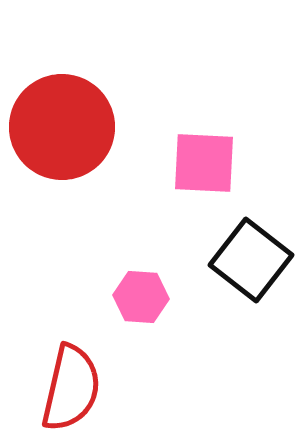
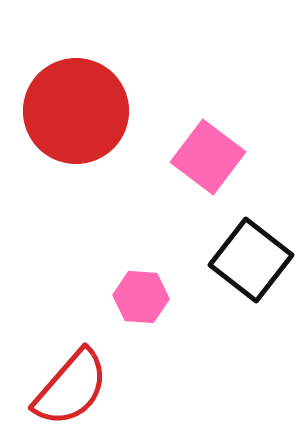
red circle: moved 14 px right, 16 px up
pink square: moved 4 px right, 6 px up; rotated 34 degrees clockwise
red semicircle: rotated 28 degrees clockwise
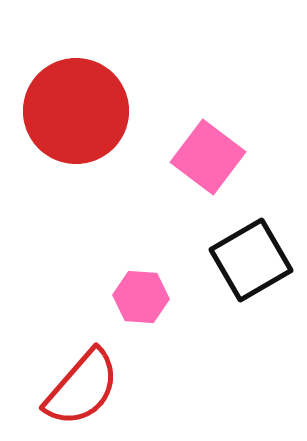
black square: rotated 22 degrees clockwise
red semicircle: moved 11 px right
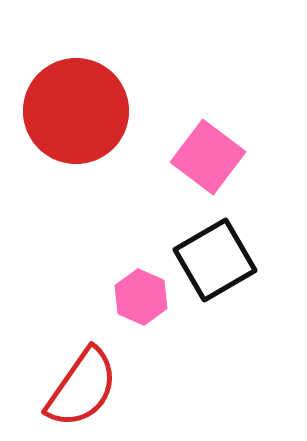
black square: moved 36 px left
pink hexagon: rotated 20 degrees clockwise
red semicircle: rotated 6 degrees counterclockwise
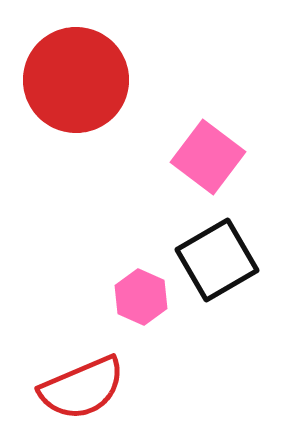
red circle: moved 31 px up
black square: moved 2 px right
red semicircle: rotated 32 degrees clockwise
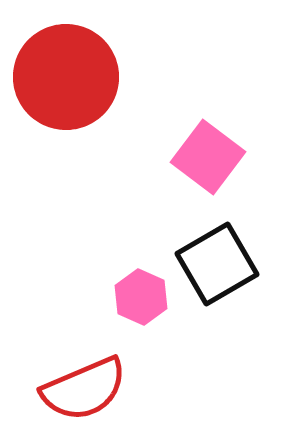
red circle: moved 10 px left, 3 px up
black square: moved 4 px down
red semicircle: moved 2 px right, 1 px down
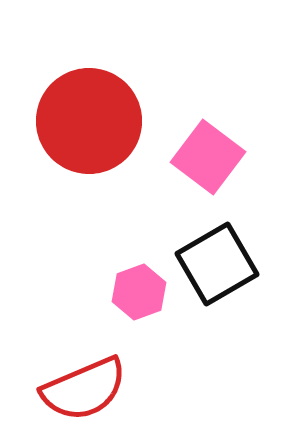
red circle: moved 23 px right, 44 px down
pink hexagon: moved 2 px left, 5 px up; rotated 16 degrees clockwise
